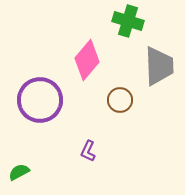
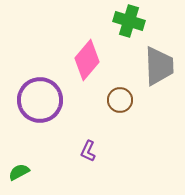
green cross: moved 1 px right
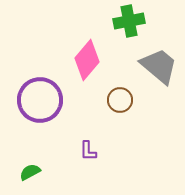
green cross: rotated 28 degrees counterclockwise
gray trapezoid: rotated 48 degrees counterclockwise
purple L-shape: rotated 25 degrees counterclockwise
green semicircle: moved 11 px right
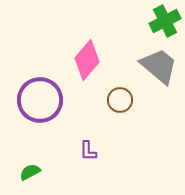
green cross: moved 36 px right; rotated 16 degrees counterclockwise
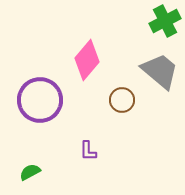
gray trapezoid: moved 1 px right, 5 px down
brown circle: moved 2 px right
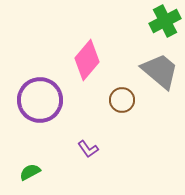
purple L-shape: moved 2 px up; rotated 35 degrees counterclockwise
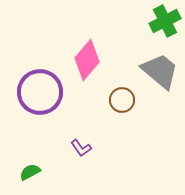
purple circle: moved 8 px up
purple L-shape: moved 7 px left, 1 px up
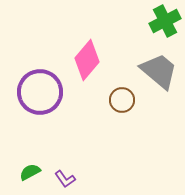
gray trapezoid: moved 1 px left
purple L-shape: moved 16 px left, 31 px down
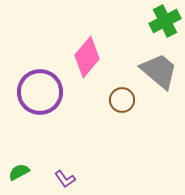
pink diamond: moved 3 px up
green semicircle: moved 11 px left
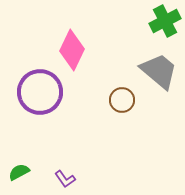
pink diamond: moved 15 px left, 7 px up; rotated 15 degrees counterclockwise
